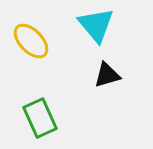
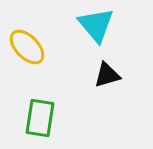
yellow ellipse: moved 4 px left, 6 px down
green rectangle: rotated 33 degrees clockwise
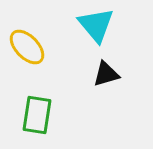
black triangle: moved 1 px left, 1 px up
green rectangle: moved 3 px left, 3 px up
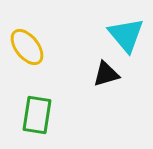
cyan triangle: moved 30 px right, 10 px down
yellow ellipse: rotated 6 degrees clockwise
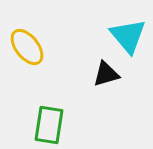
cyan triangle: moved 2 px right, 1 px down
green rectangle: moved 12 px right, 10 px down
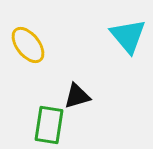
yellow ellipse: moved 1 px right, 2 px up
black triangle: moved 29 px left, 22 px down
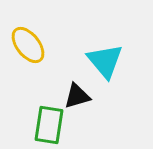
cyan triangle: moved 23 px left, 25 px down
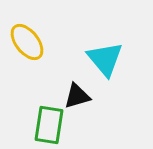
yellow ellipse: moved 1 px left, 3 px up
cyan triangle: moved 2 px up
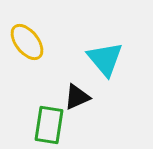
black triangle: moved 1 px down; rotated 8 degrees counterclockwise
